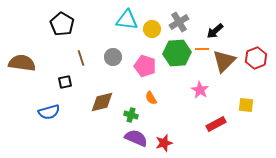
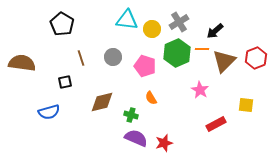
green hexagon: rotated 20 degrees counterclockwise
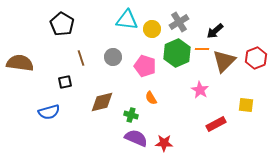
brown semicircle: moved 2 px left
red star: rotated 18 degrees clockwise
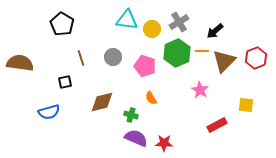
orange line: moved 2 px down
red rectangle: moved 1 px right, 1 px down
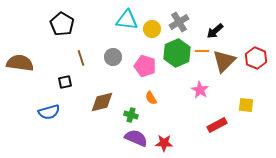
red hexagon: rotated 15 degrees counterclockwise
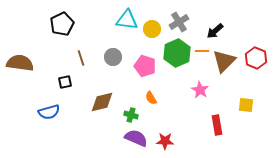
black pentagon: rotated 15 degrees clockwise
red rectangle: rotated 72 degrees counterclockwise
red star: moved 1 px right, 2 px up
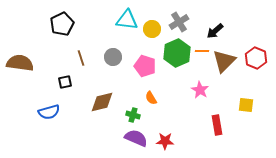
green cross: moved 2 px right
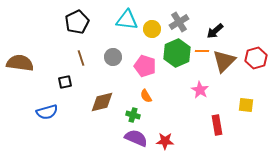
black pentagon: moved 15 px right, 2 px up
red hexagon: rotated 20 degrees clockwise
orange semicircle: moved 5 px left, 2 px up
blue semicircle: moved 2 px left
